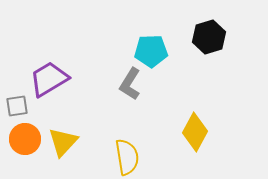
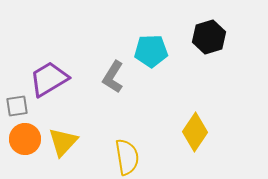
gray L-shape: moved 17 px left, 7 px up
yellow diamond: rotated 6 degrees clockwise
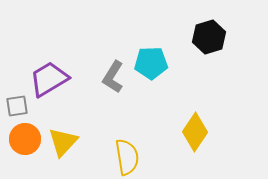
cyan pentagon: moved 12 px down
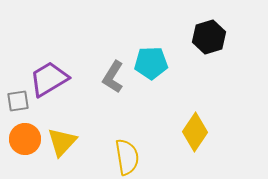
gray square: moved 1 px right, 5 px up
yellow triangle: moved 1 px left
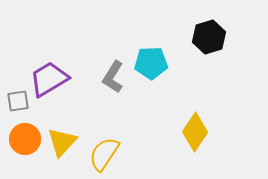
yellow semicircle: moved 23 px left, 3 px up; rotated 138 degrees counterclockwise
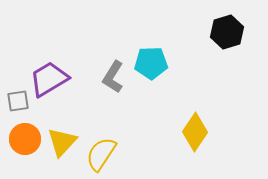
black hexagon: moved 18 px right, 5 px up
yellow semicircle: moved 3 px left
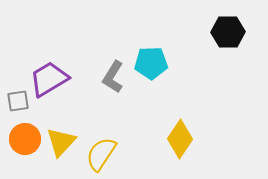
black hexagon: moved 1 px right; rotated 16 degrees clockwise
yellow diamond: moved 15 px left, 7 px down
yellow triangle: moved 1 px left
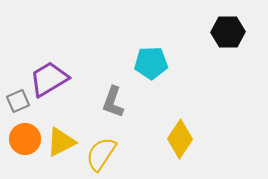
gray L-shape: moved 25 px down; rotated 12 degrees counterclockwise
gray square: rotated 15 degrees counterclockwise
yellow triangle: rotated 20 degrees clockwise
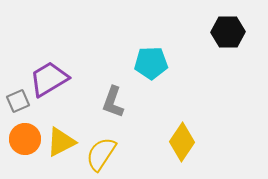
yellow diamond: moved 2 px right, 3 px down
